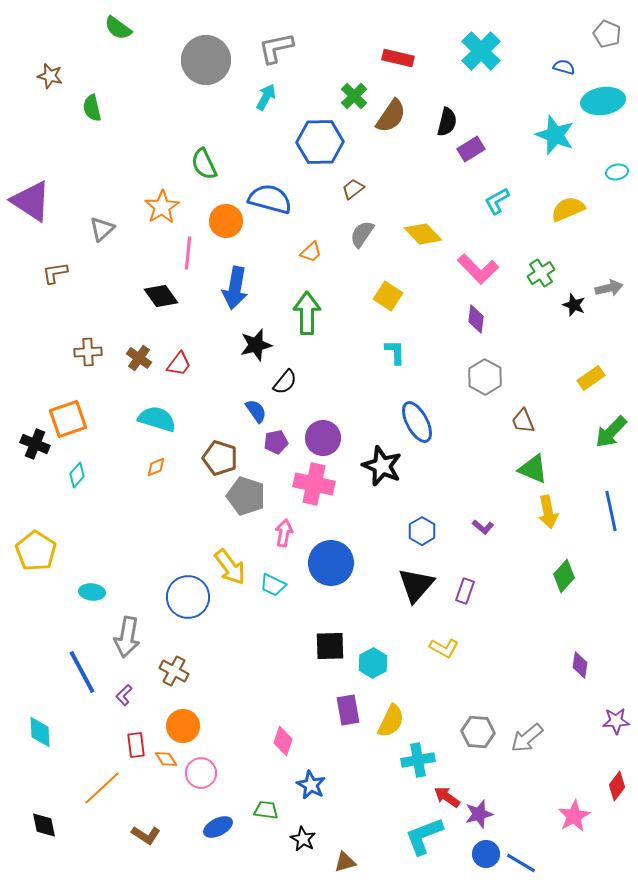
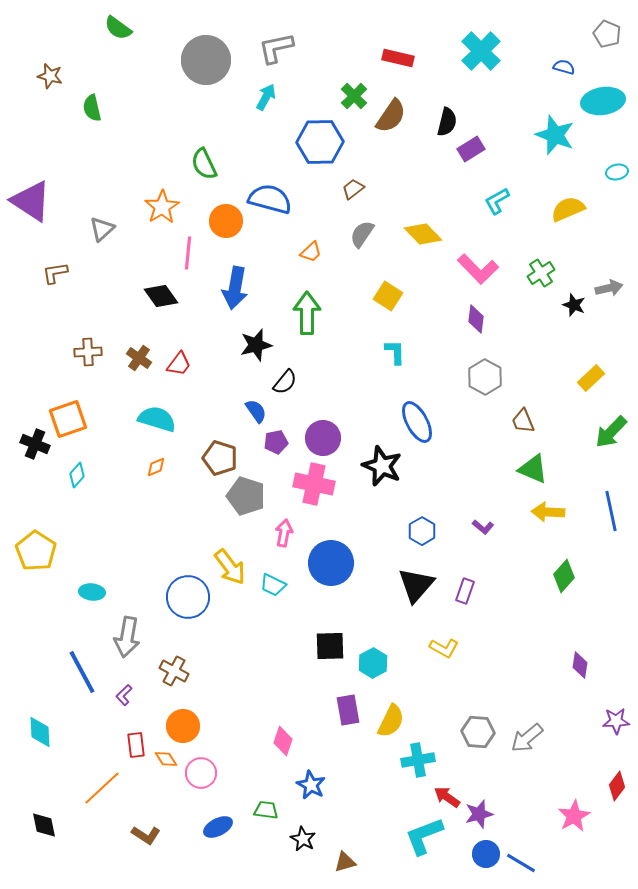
yellow rectangle at (591, 378): rotated 8 degrees counterclockwise
yellow arrow at (548, 512): rotated 104 degrees clockwise
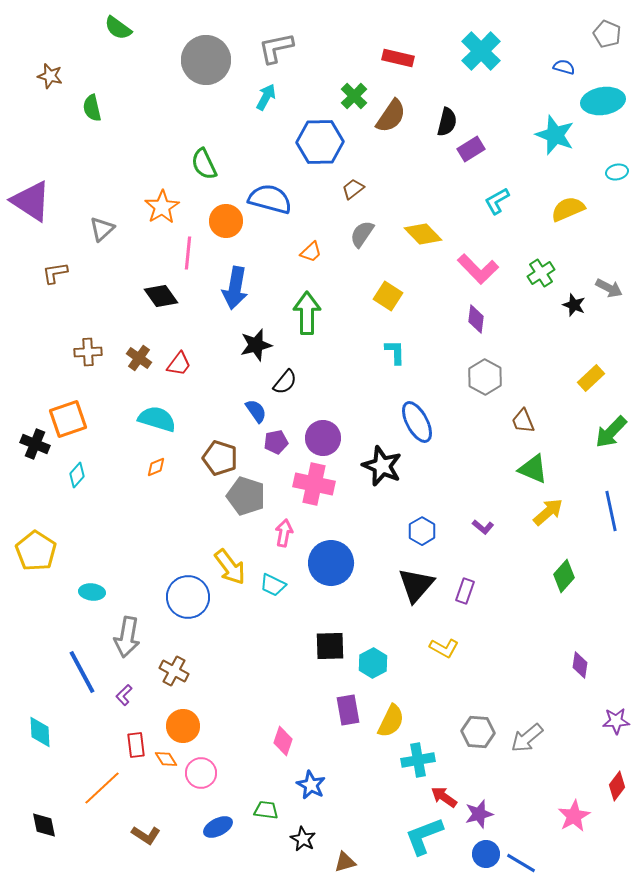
gray arrow at (609, 288): rotated 40 degrees clockwise
yellow arrow at (548, 512): rotated 136 degrees clockwise
red arrow at (447, 797): moved 3 px left
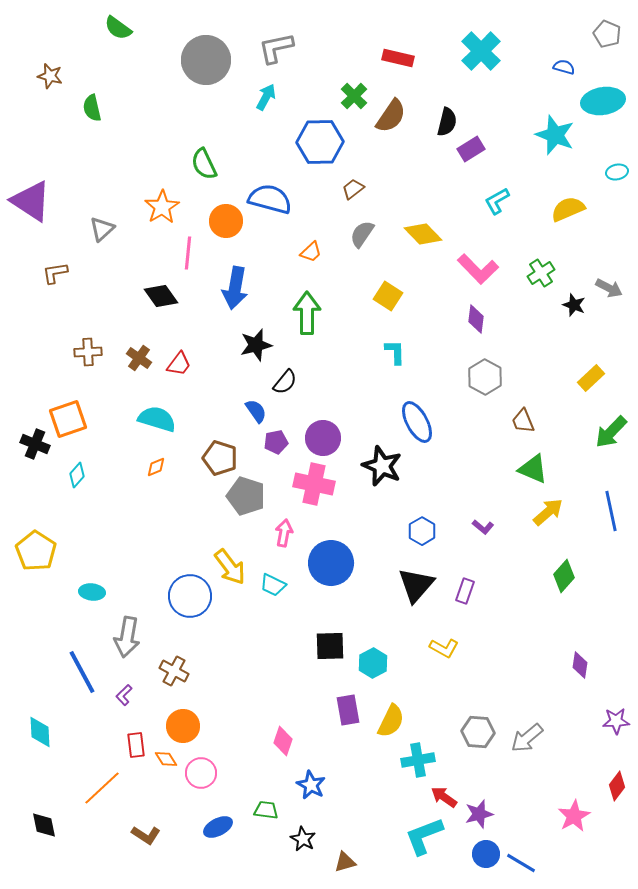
blue circle at (188, 597): moved 2 px right, 1 px up
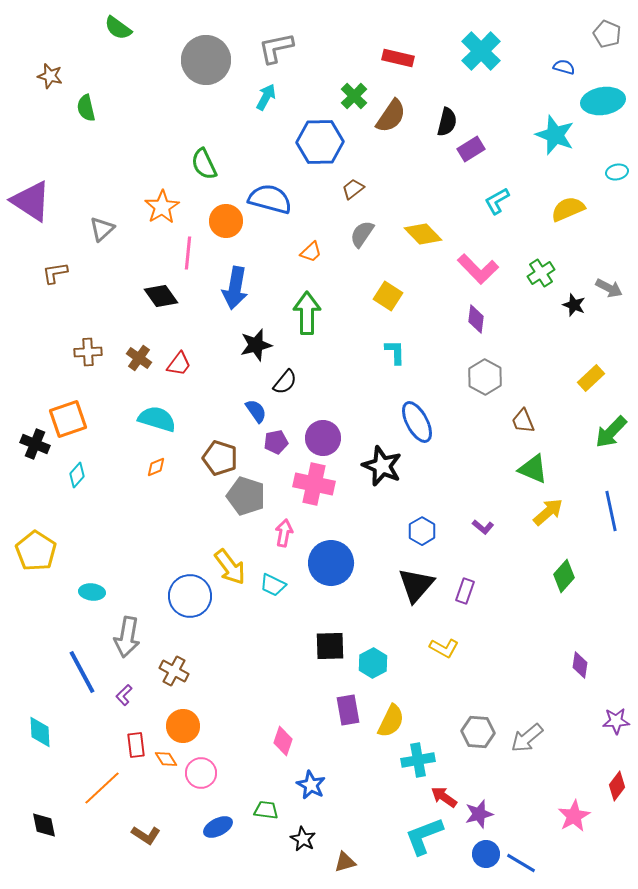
green semicircle at (92, 108): moved 6 px left
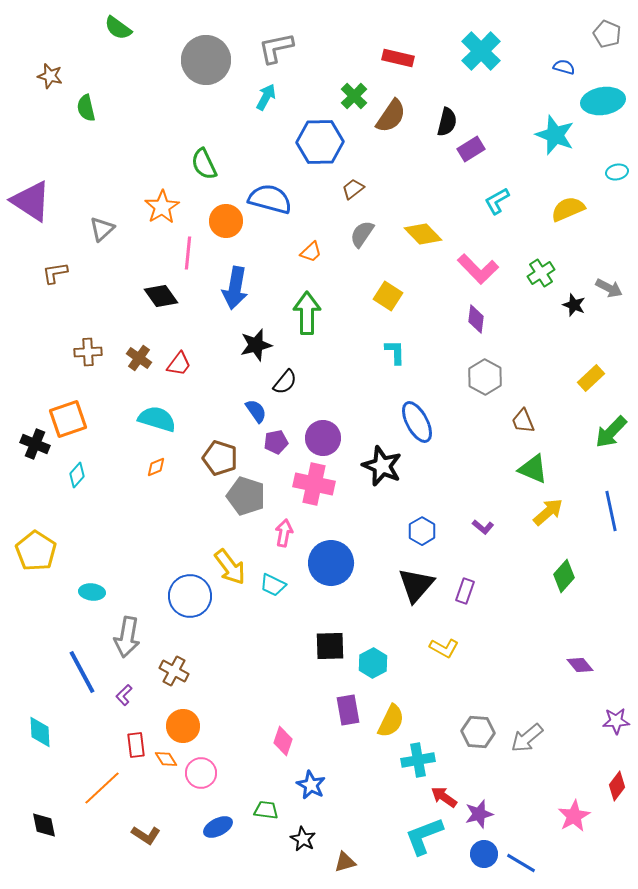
purple diamond at (580, 665): rotated 48 degrees counterclockwise
blue circle at (486, 854): moved 2 px left
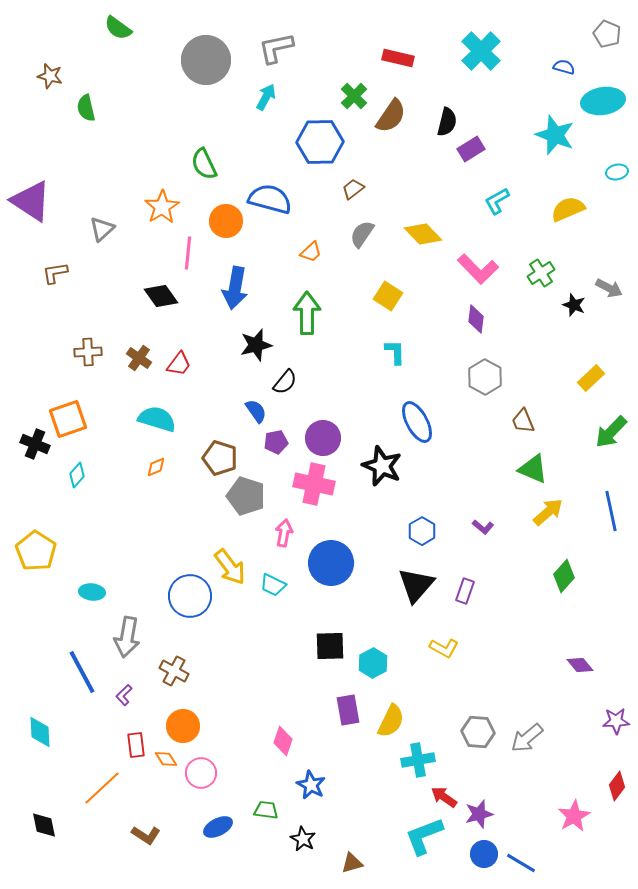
brown triangle at (345, 862): moved 7 px right, 1 px down
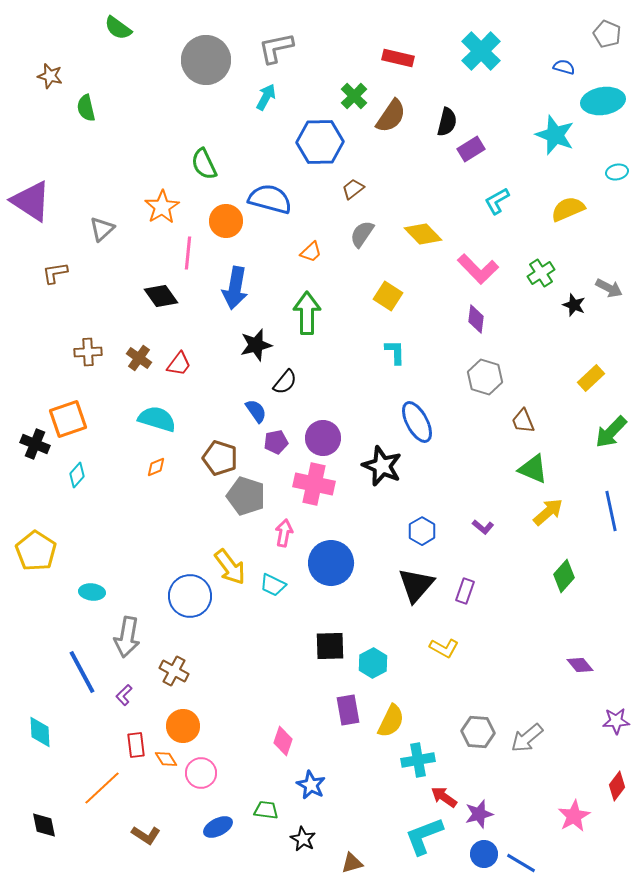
gray hexagon at (485, 377): rotated 12 degrees counterclockwise
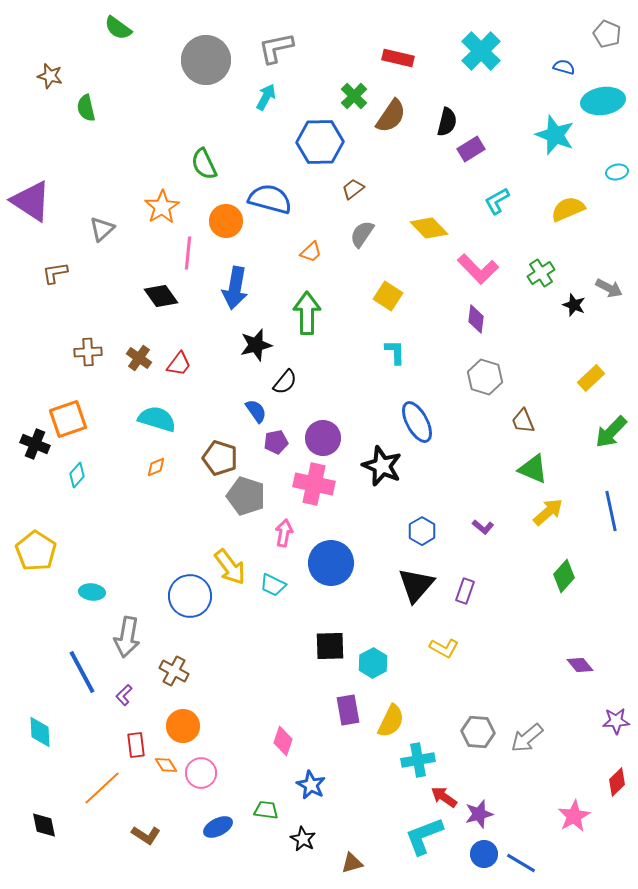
yellow diamond at (423, 234): moved 6 px right, 6 px up
orange diamond at (166, 759): moved 6 px down
red diamond at (617, 786): moved 4 px up; rotated 8 degrees clockwise
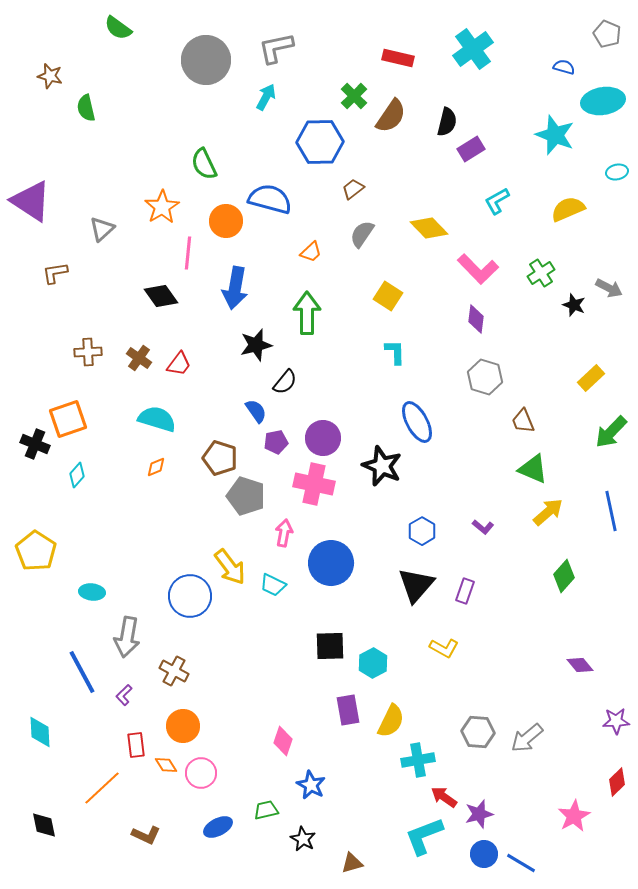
cyan cross at (481, 51): moved 8 px left, 2 px up; rotated 9 degrees clockwise
green trapezoid at (266, 810): rotated 20 degrees counterclockwise
brown L-shape at (146, 835): rotated 8 degrees counterclockwise
